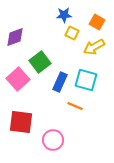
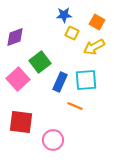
cyan square: rotated 20 degrees counterclockwise
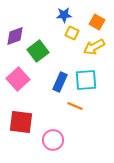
purple diamond: moved 1 px up
green square: moved 2 px left, 11 px up
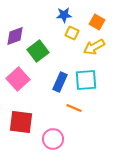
orange line: moved 1 px left, 2 px down
pink circle: moved 1 px up
